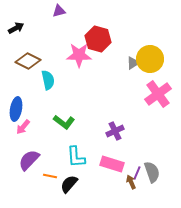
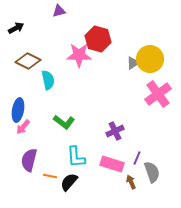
blue ellipse: moved 2 px right, 1 px down
purple semicircle: rotated 30 degrees counterclockwise
purple line: moved 15 px up
black semicircle: moved 2 px up
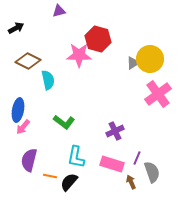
cyan L-shape: rotated 15 degrees clockwise
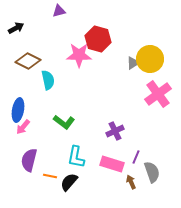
purple line: moved 1 px left, 1 px up
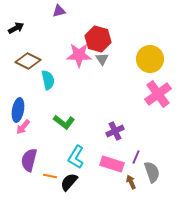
gray triangle: moved 31 px left, 4 px up; rotated 32 degrees counterclockwise
cyan L-shape: rotated 20 degrees clockwise
